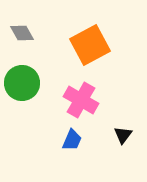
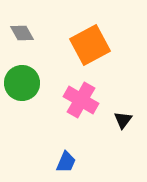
black triangle: moved 15 px up
blue trapezoid: moved 6 px left, 22 px down
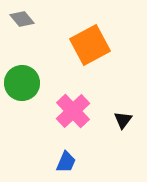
gray diamond: moved 14 px up; rotated 10 degrees counterclockwise
pink cross: moved 8 px left, 11 px down; rotated 16 degrees clockwise
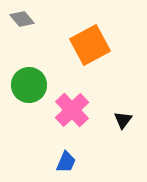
green circle: moved 7 px right, 2 px down
pink cross: moved 1 px left, 1 px up
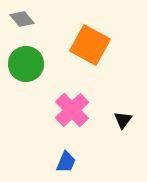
orange square: rotated 33 degrees counterclockwise
green circle: moved 3 px left, 21 px up
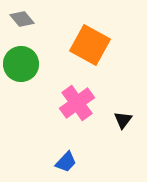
green circle: moved 5 px left
pink cross: moved 5 px right, 7 px up; rotated 8 degrees clockwise
blue trapezoid: rotated 20 degrees clockwise
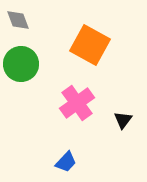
gray diamond: moved 4 px left, 1 px down; rotated 20 degrees clockwise
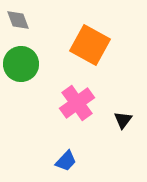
blue trapezoid: moved 1 px up
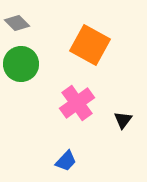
gray diamond: moved 1 px left, 3 px down; rotated 25 degrees counterclockwise
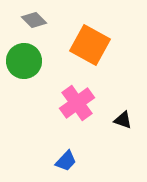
gray diamond: moved 17 px right, 3 px up
green circle: moved 3 px right, 3 px up
black triangle: rotated 48 degrees counterclockwise
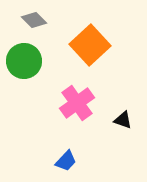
orange square: rotated 18 degrees clockwise
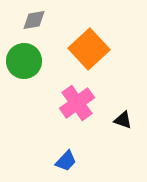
gray diamond: rotated 55 degrees counterclockwise
orange square: moved 1 px left, 4 px down
